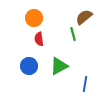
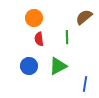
green line: moved 6 px left, 3 px down; rotated 16 degrees clockwise
green triangle: moved 1 px left
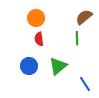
orange circle: moved 2 px right
green line: moved 10 px right, 1 px down
green triangle: rotated 12 degrees counterclockwise
blue line: rotated 42 degrees counterclockwise
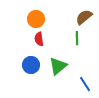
orange circle: moved 1 px down
blue circle: moved 2 px right, 1 px up
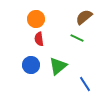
green line: rotated 64 degrees counterclockwise
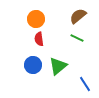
brown semicircle: moved 6 px left, 1 px up
blue circle: moved 2 px right
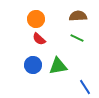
brown semicircle: rotated 36 degrees clockwise
red semicircle: rotated 40 degrees counterclockwise
green triangle: rotated 30 degrees clockwise
blue line: moved 3 px down
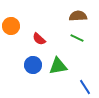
orange circle: moved 25 px left, 7 px down
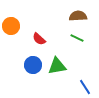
green triangle: moved 1 px left
